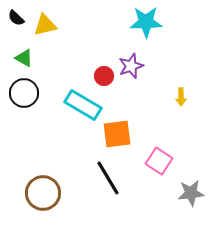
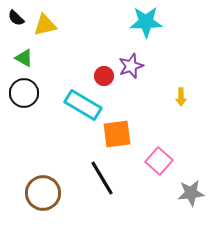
pink square: rotated 8 degrees clockwise
black line: moved 6 px left
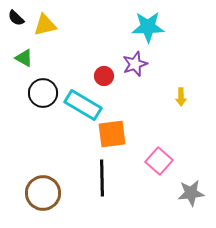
cyan star: moved 2 px right, 5 px down
purple star: moved 4 px right, 2 px up
black circle: moved 19 px right
orange square: moved 5 px left
black line: rotated 30 degrees clockwise
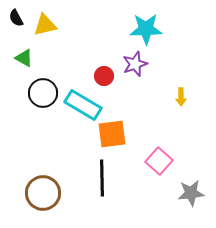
black semicircle: rotated 18 degrees clockwise
cyan star: moved 2 px left, 2 px down
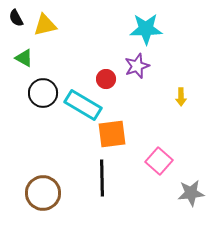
purple star: moved 2 px right, 2 px down
red circle: moved 2 px right, 3 px down
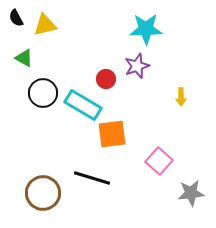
black line: moved 10 px left; rotated 72 degrees counterclockwise
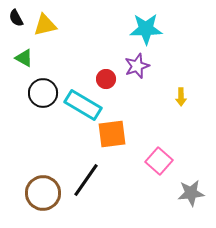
black line: moved 6 px left, 2 px down; rotated 72 degrees counterclockwise
